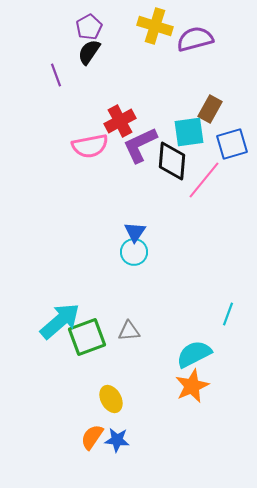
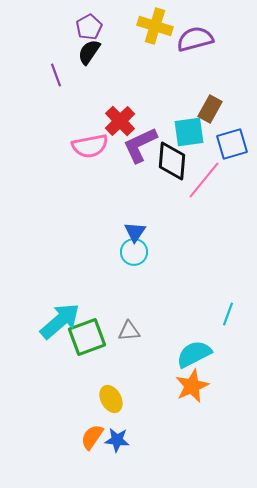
red cross: rotated 16 degrees counterclockwise
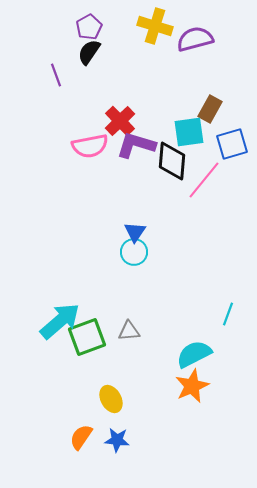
purple L-shape: moved 4 px left; rotated 42 degrees clockwise
orange semicircle: moved 11 px left
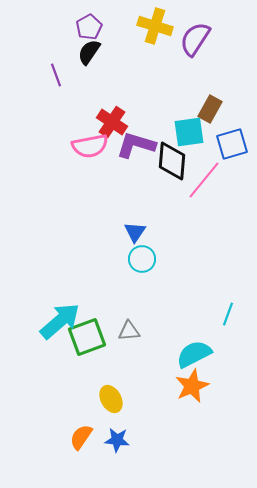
purple semicircle: rotated 42 degrees counterclockwise
red cross: moved 8 px left, 1 px down; rotated 12 degrees counterclockwise
cyan circle: moved 8 px right, 7 px down
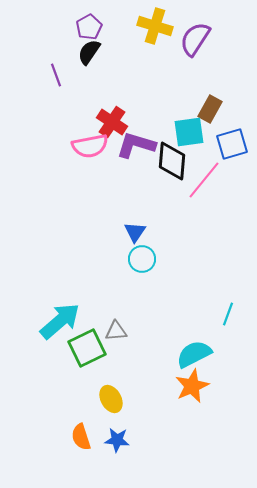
gray triangle: moved 13 px left
green square: moved 11 px down; rotated 6 degrees counterclockwise
orange semicircle: rotated 52 degrees counterclockwise
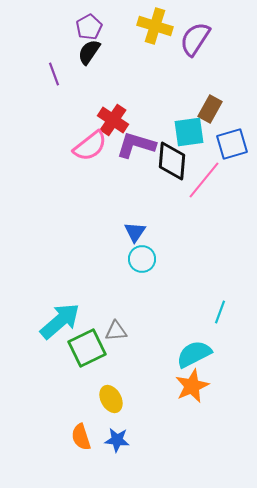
purple line: moved 2 px left, 1 px up
red cross: moved 1 px right, 2 px up
pink semicircle: rotated 27 degrees counterclockwise
cyan line: moved 8 px left, 2 px up
